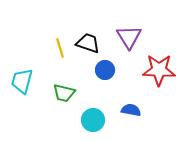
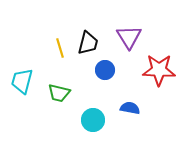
black trapezoid: rotated 85 degrees clockwise
green trapezoid: moved 5 px left
blue semicircle: moved 1 px left, 2 px up
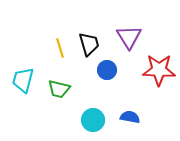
black trapezoid: moved 1 px right, 1 px down; rotated 30 degrees counterclockwise
blue circle: moved 2 px right
cyan trapezoid: moved 1 px right, 1 px up
green trapezoid: moved 4 px up
blue semicircle: moved 9 px down
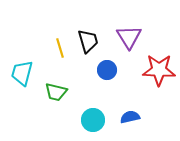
black trapezoid: moved 1 px left, 3 px up
cyan trapezoid: moved 1 px left, 7 px up
green trapezoid: moved 3 px left, 3 px down
blue semicircle: rotated 24 degrees counterclockwise
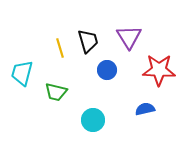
blue semicircle: moved 15 px right, 8 px up
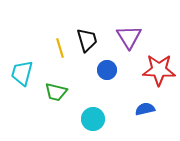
black trapezoid: moved 1 px left, 1 px up
cyan circle: moved 1 px up
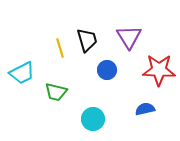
cyan trapezoid: rotated 132 degrees counterclockwise
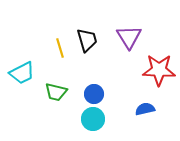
blue circle: moved 13 px left, 24 px down
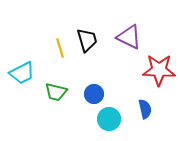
purple triangle: rotated 32 degrees counterclockwise
blue semicircle: rotated 90 degrees clockwise
cyan circle: moved 16 px right
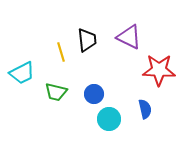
black trapezoid: rotated 10 degrees clockwise
yellow line: moved 1 px right, 4 px down
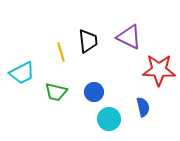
black trapezoid: moved 1 px right, 1 px down
blue circle: moved 2 px up
blue semicircle: moved 2 px left, 2 px up
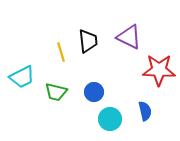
cyan trapezoid: moved 4 px down
blue semicircle: moved 2 px right, 4 px down
cyan circle: moved 1 px right
